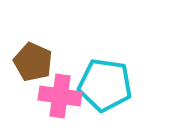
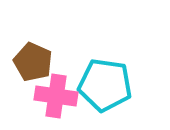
pink cross: moved 4 px left
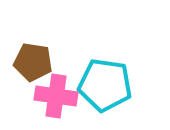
brown pentagon: rotated 15 degrees counterclockwise
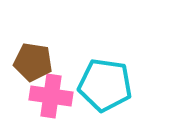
pink cross: moved 5 px left
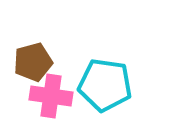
brown pentagon: rotated 24 degrees counterclockwise
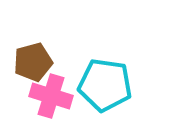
pink cross: rotated 9 degrees clockwise
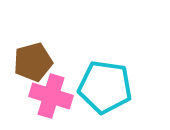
cyan pentagon: moved 2 px down
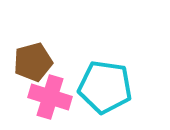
pink cross: moved 1 px left, 1 px down
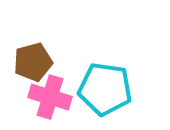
cyan pentagon: moved 2 px down
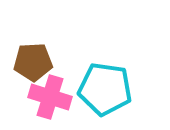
brown pentagon: rotated 12 degrees clockwise
